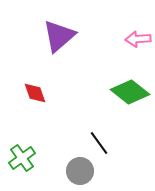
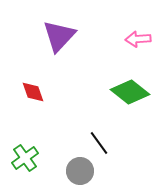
purple triangle: rotated 6 degrees counterclockwise
red diamond: moved 2 px left, 1 px up
green cross: moved 3 px right
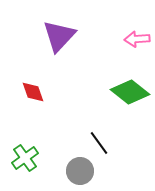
pink arrow: moved 1 px left
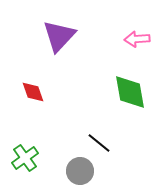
green diamond: rotated 42 degrees clockwise
black line: rotated 15 degrees counterclockwise
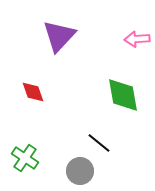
green diamond: moved 7 px left, 3 px down
green cross: rotated 20 degrees counterclockwise
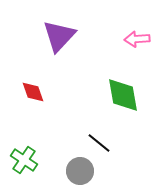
green cross: moved 1 px left, 2 px down
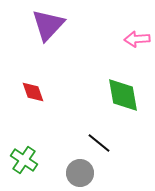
purple triangle: moved 11 px left, 11 px up
gray circle: moved 2 px down
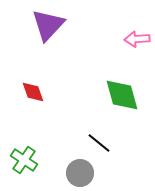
green diamond: moved 1 px left; rotated 6 degrees counterclockwise
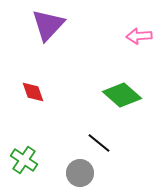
pink arrow: moved 2 px right, 3 px up
green diamond: rotated 33 degrees counterclockwise
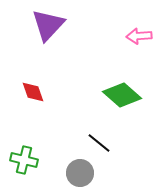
green cross: rotated 20 degrees counterclockwise
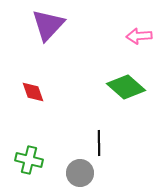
green diamond: moved 4 px right, 8 px up
black line: rotated 50 degrees clockwise
green cross: moved 5 px right
